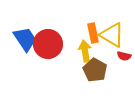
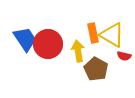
yellow arrow: moved 7 px left
brown pentagon: moved 1 px right, 1 px up
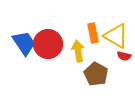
yellow triangle: moved 4 px right, 1 px down
blue trapezoid: moved 1 px left, 4 px down
brown pentagon: moved 5 px down
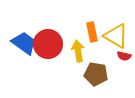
orange rectangle: moved 1 px left, 1 px up
blue trapezoid: rotated 20 degrees counterclockwise
brown pentagon: rotated 20 degrees counterclockwise
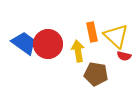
yellow triangle: rotated 12 degrees clockwise
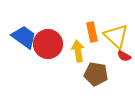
blue trapezoid: moved 6 px up
red semicircle: rotated 16 degrees clockwise
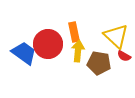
orange rectangle: moved 18 px left
blue trapezoid: moved 16 px down
yellow arrow: rotated 15 degrees clockwise
brown pentagon: moved 3 px right, 11 px up
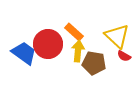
orange rectangle: rotated 36 degrees counterclockwise
yellow triangle: moved 1 px right
brown pentagon: moved 5 px left
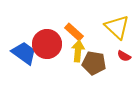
yellow triangle: moved 9 px up
red circle: moved 1 px left
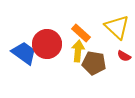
orange rectangle: moved 7 px right, 1 px down
